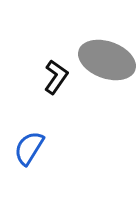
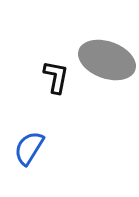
black L-shape: rotated 24 degrees counterclockwise
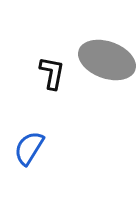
black L-shape: moved 4 px left, 4 px up
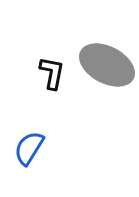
gray ellipse: moved 5 px down; rotated 8 degrees clockwise
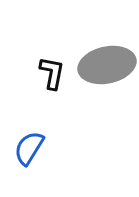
gray ellipse: rotated 40 degrees counterclockwise
